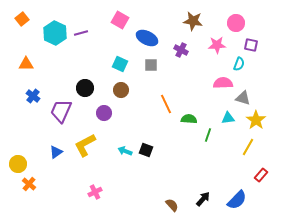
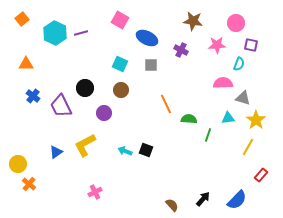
purple trapezoid: moved 5 px up; rotated 50 degrees counterclockwise
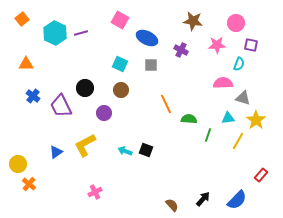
yellow line: moved 10 px left, 6 px up
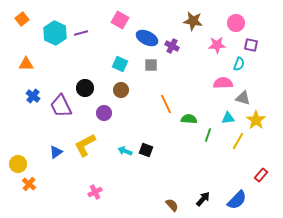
purple cross: moved 9 px left, 4 px up
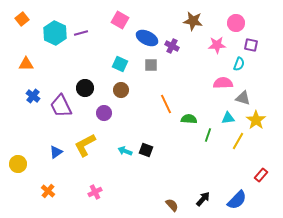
orange cross: moved 19 px right, 7 px down
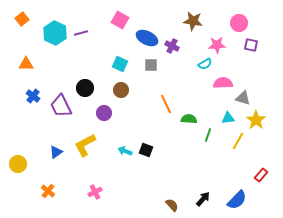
pink circle: moved 3 px right
cyan semicircle: moved 34 px left; rotated 40 degrees clockwise
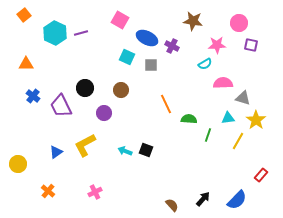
orange square: moved 2 px right, 4 px up
cyan square: moved 7 px right, 7 px up
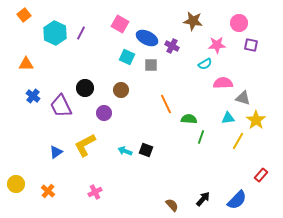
pink square: moved 4 px down
purple line: rotated 48 degrees counterclockwise
green line: moved 7 px left, 2 px down
yellow circle: moved 2 px left, 20 px down
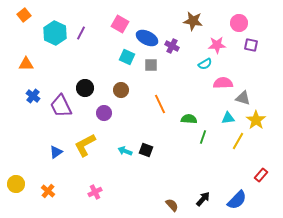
orange line: moved 6 px left
green line: moved 2 px right
